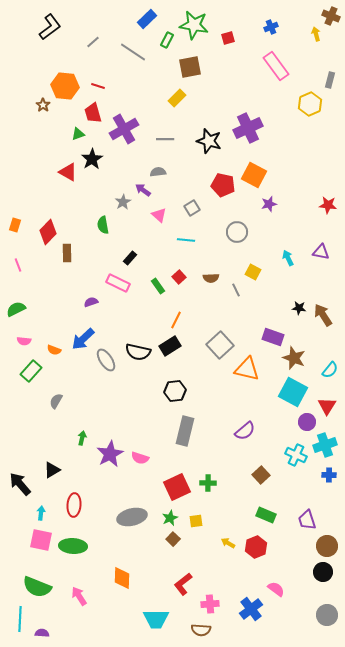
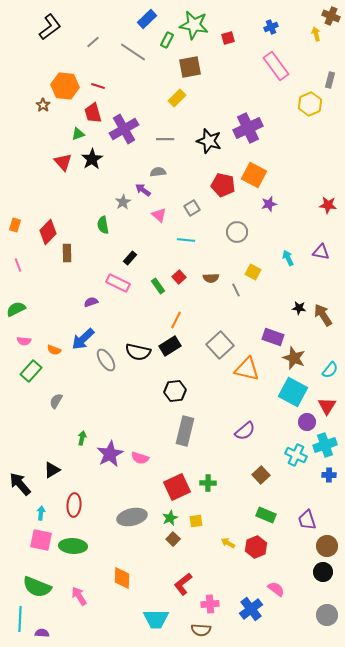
red triangle at (68, 172): moved 5 px left, 10 px up; rotated 18 degrees clockwise
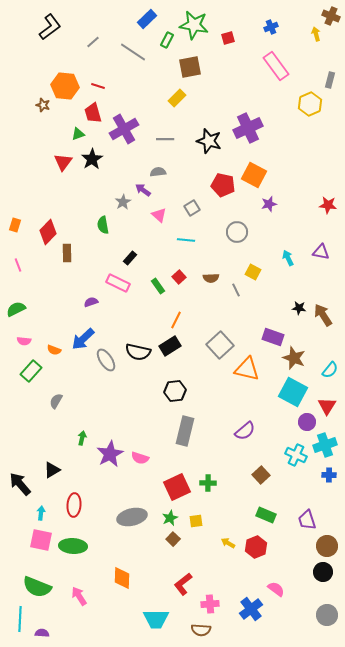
brown star at (43, 105): rotated 16 degrees counterclockwise
red triangle at (63, 162): rotated 18 degrees clockwise
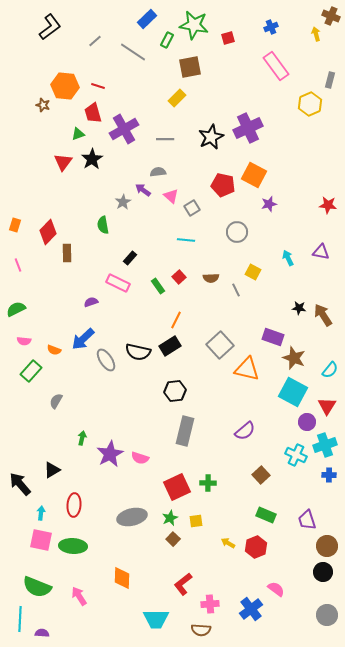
gray line at (93, 42): moved 2 px right, 1 px up
black star at (209, 141): moved 2 px right, 4 px up; rotated 30 degrees clockwise
pink triangle at (159, 215): moved 12 px right, 19 px up
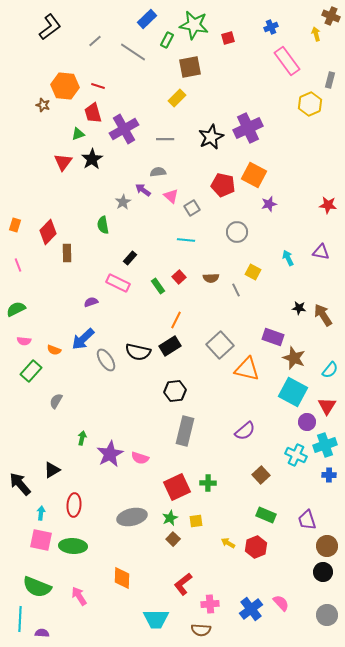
pink rectangle at (276, 66): moved 11 px right, 5 px up
pink semicircle at (276, 589): moved 5 px right, 14 px down; rotated 12 degrees clockwise
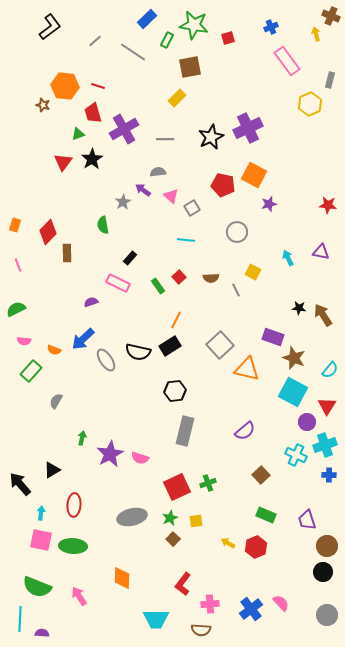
green cross at (208, 483): rotated 21 degrees counterclockwise
red L-shape at (183, 584): rotated 15 degrees counterclockwise
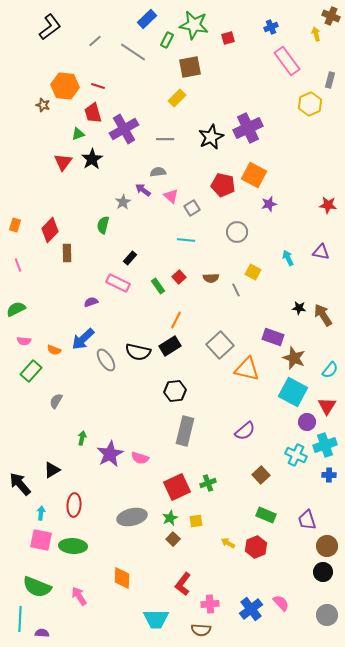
green semicircle at (103, 225): rotated 24 degrees clockwise
red diamond at (48, 232): moved 2 px right, 2 px up
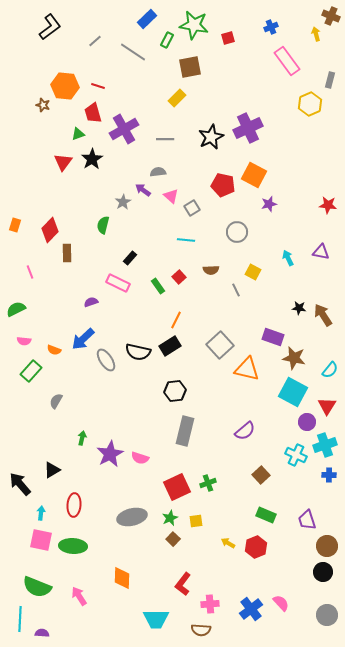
pink line at (18, 265): moved 12 px right, 7 px down
brown semicircle at (211, 278): moved 8 px up
brown star at (294, 358): rotated 10 degrees counterclockwise
